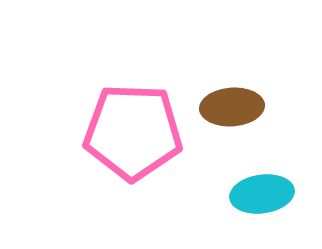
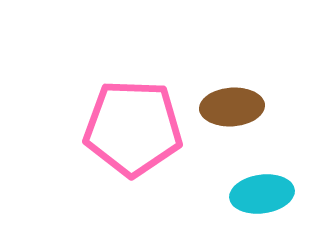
pink pentagon: moved 4 px up
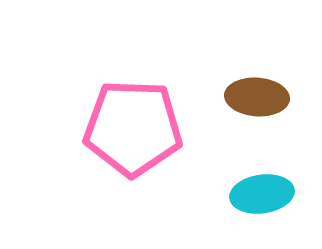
brown ellipse: moved 25 px right, 10 px up; rotated 8 degrees clockwise
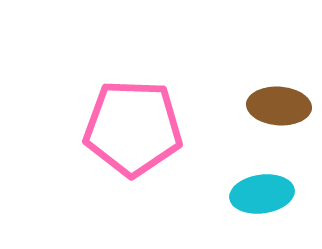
brown ellipse: moved 22 px right, 9 px down
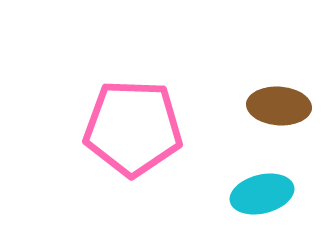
cyan ellipse: rotated 6 degrees counterclockwise
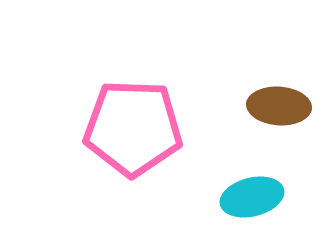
cyan ellipse: moved 10 px left, 3 px down
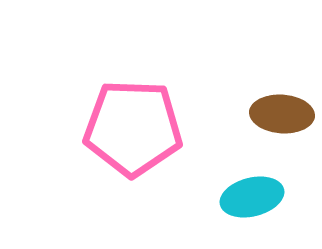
brown ellipse: moved 3 px right, 8 px down
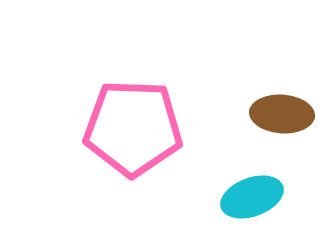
cyan ellipse: rotated 6 degrees counterclockwise
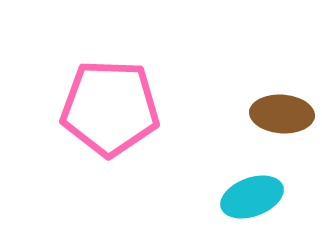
pink pentagon: moved 23 px left, 20 px up
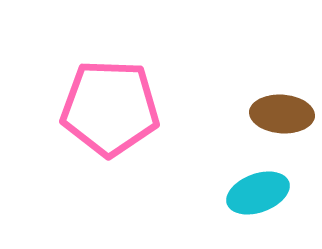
cyan ellipse: moved 6 px right, 4 px up
